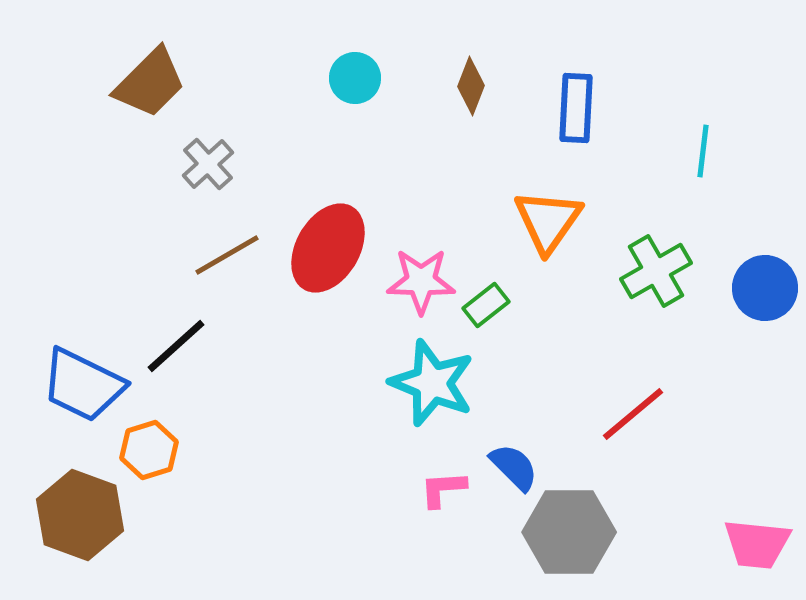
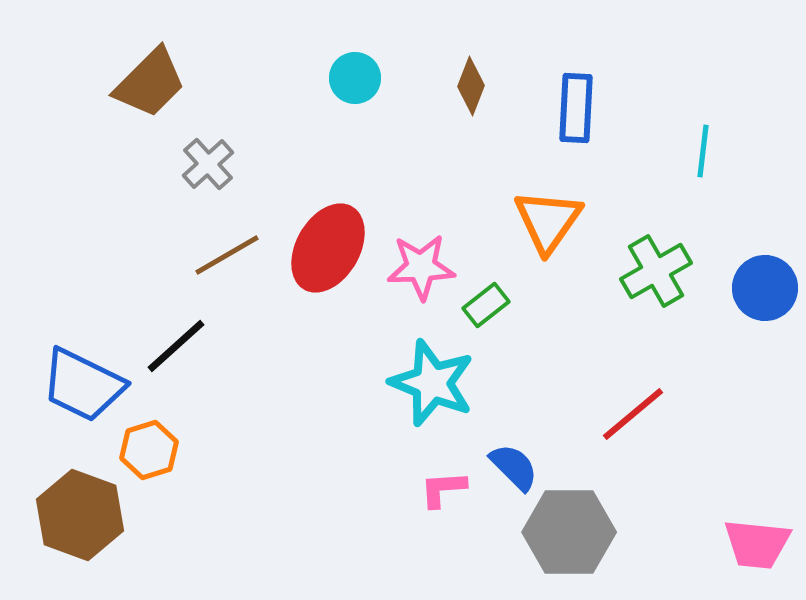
pink star: moved 14 px up; rotated 4 degrees counterclockwise
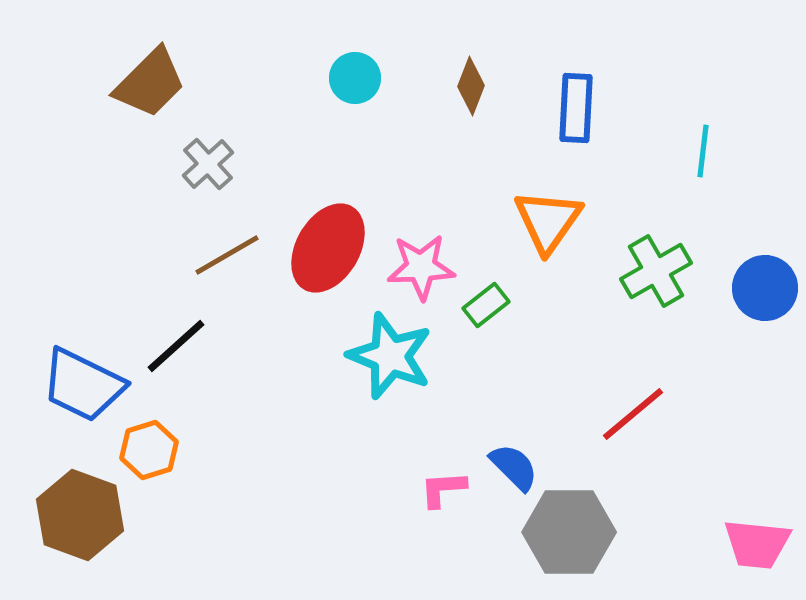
cyan star: moved 42 px left, 27 px up
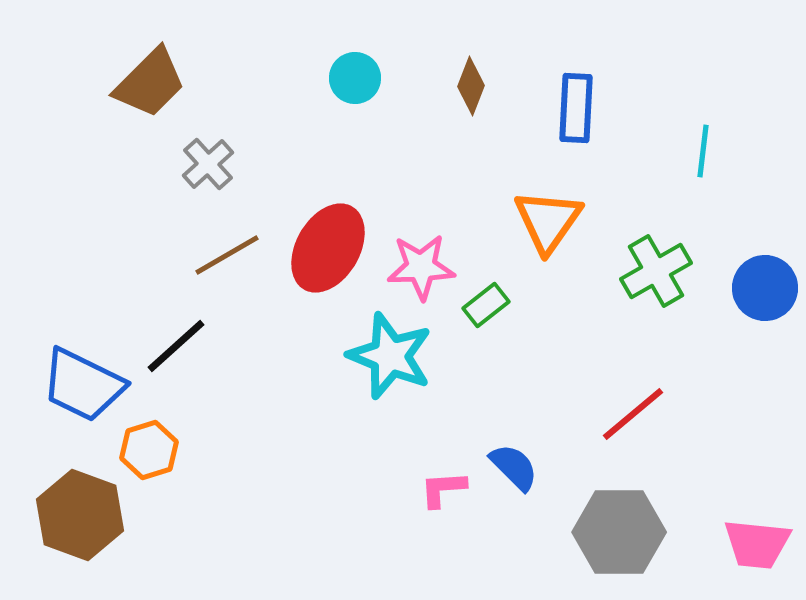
gray hexagon: moved 50 px right
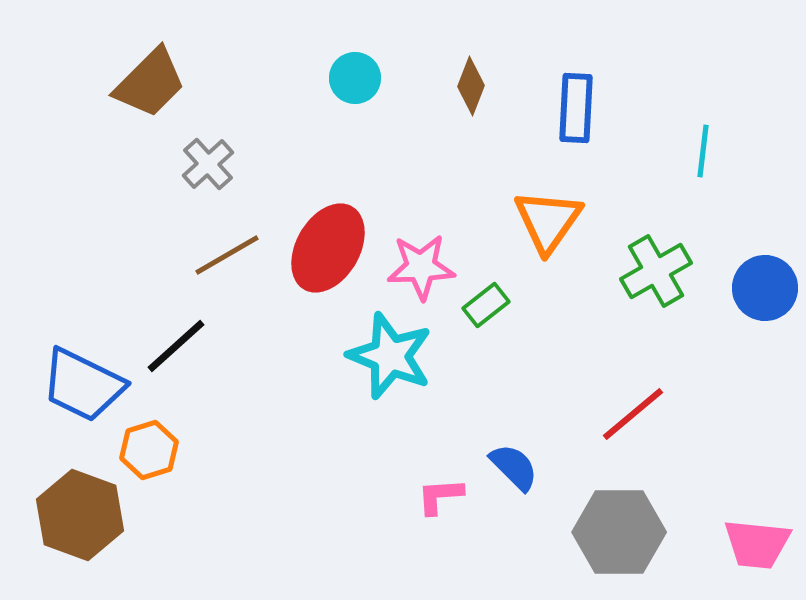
pink L-shape: moved 3 px left, 7 px down
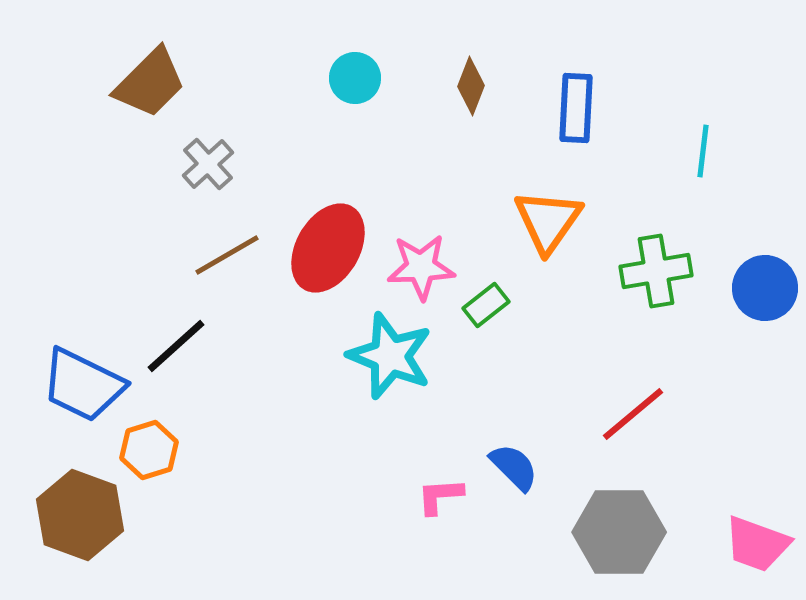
green cross: rotated 20 degrees clockwise
pink trapezoid: rotated 14 degrees clockwise
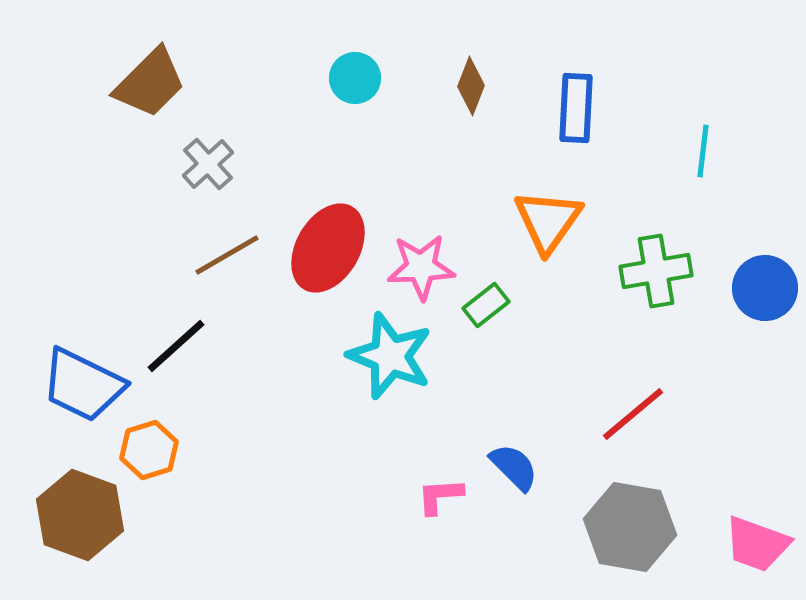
gray hexagon: moved 11 px right, 5 px up; rotated 10 degrees clockwise
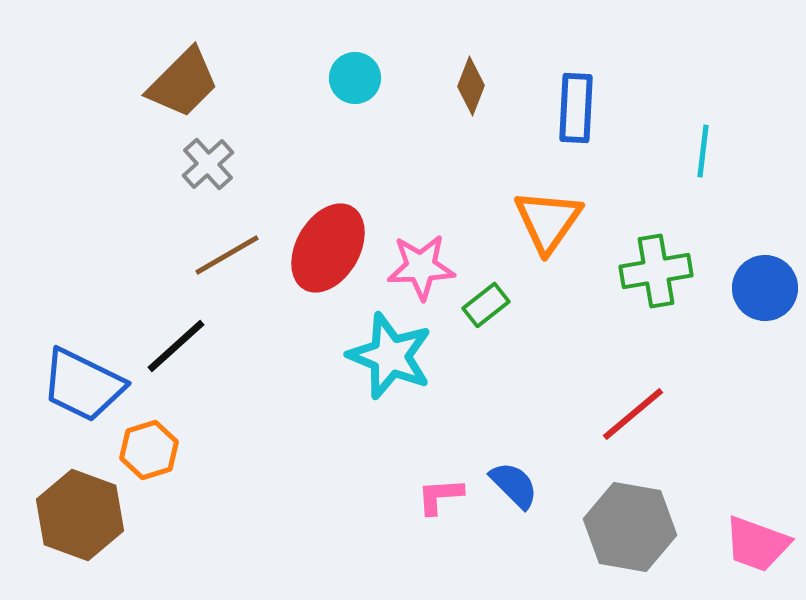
brown trapezoid: moved 33 px right
blue semicircle: moved 18 px down
